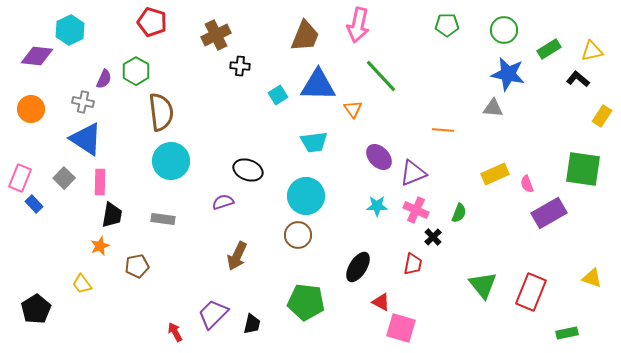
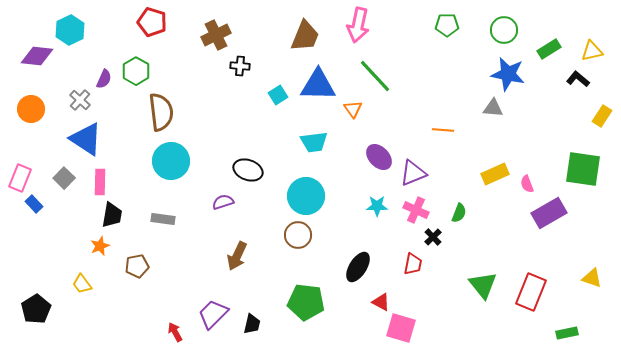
green line at (381, 76): moved 6 px left
gray cross at (83, 102): moved 3 px left, 2 px up; rotated 30 degrees clockwise
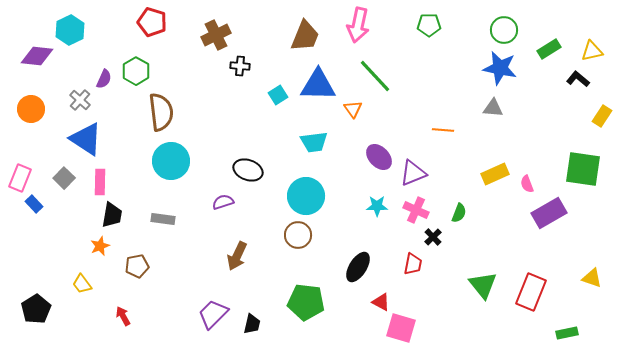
green pentagon at (447, 25): moved 18 px left
blue star at (508, 74): moved 8 px left, 6 px up
red arrow at (175, 332): moved 52 px left, 16 px up
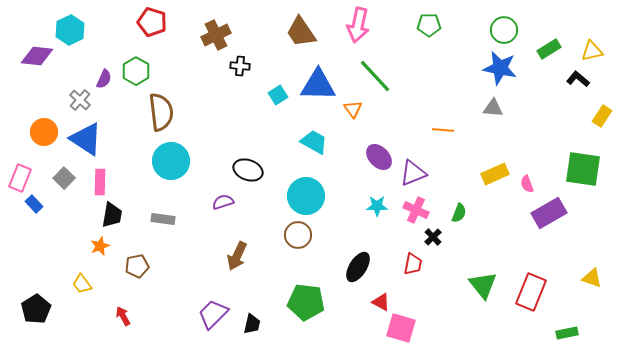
brown trapezoid at (305, 36): moved 4 px left, 4 px up; rotated 124 degrees clockwise
orange circle at (31, 109): moved 13 px right, 23 px down
cyan trapezoid at (314, 142): rotated 144 degrees counterclockwise
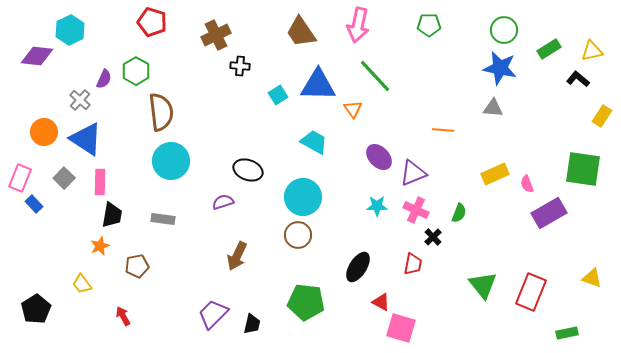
cyan circle at (306, 196): moved 3 px left, 1 px down
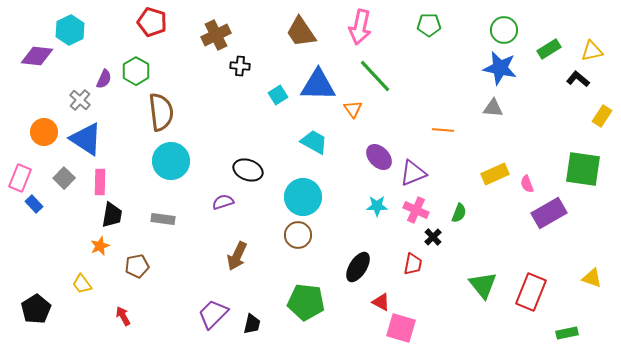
pink arrow at (358, 25): moved 2 px right, 2 px down
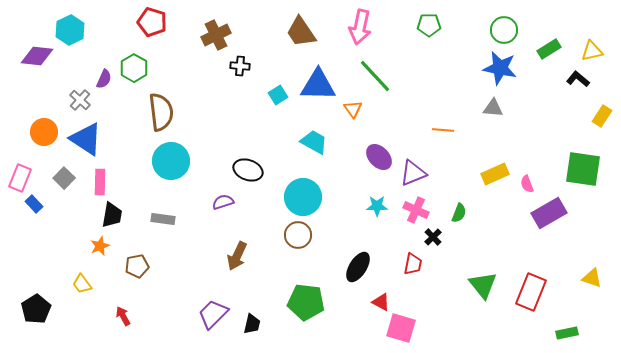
green hexagon at (136, 71): moved 2 px left, 3 px up
